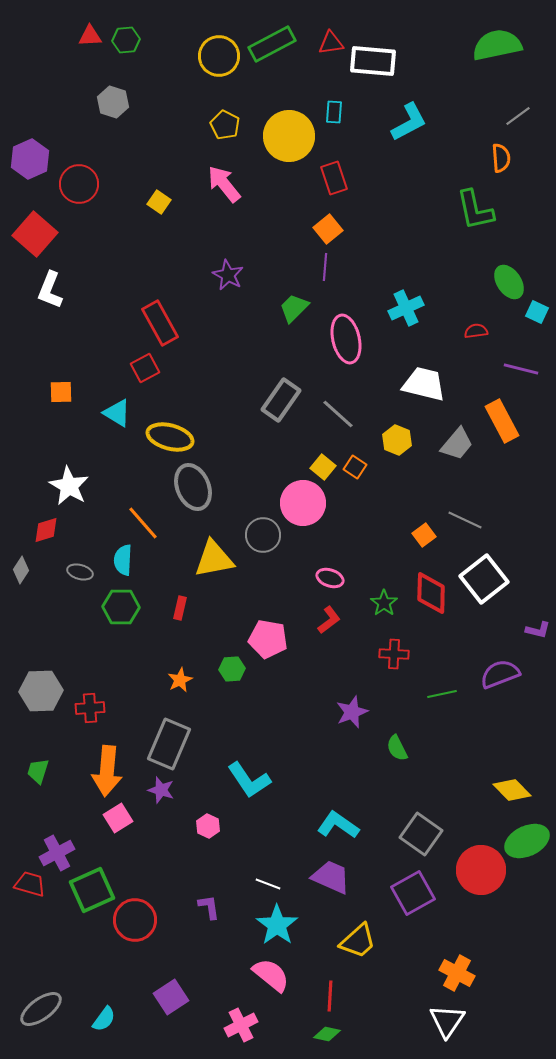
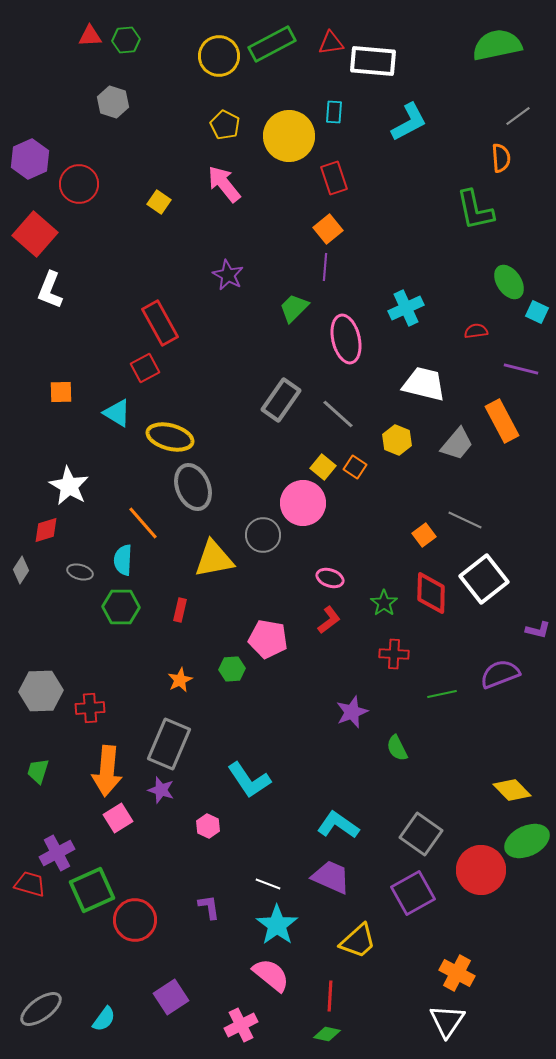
red rectangle at (180, 608): moved 2 px down
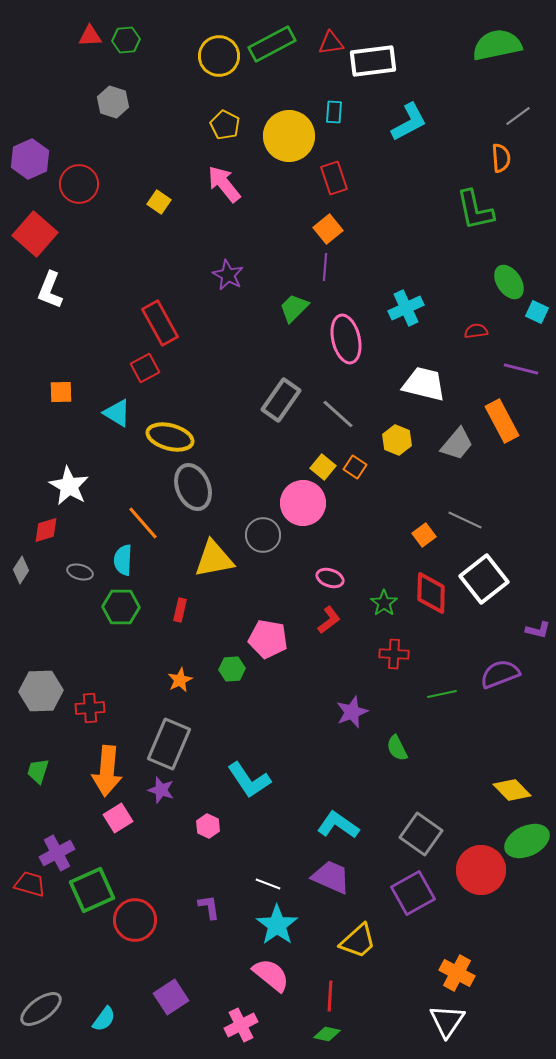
white rectangle at (373, 61): rotated 12 degrees counterclockwise
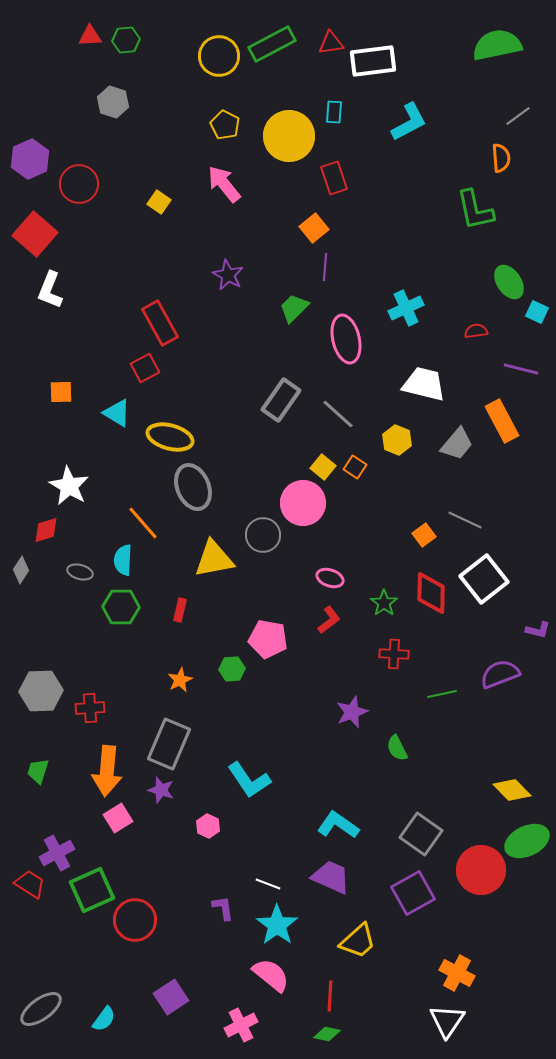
orange square at (328, 229): moved 14 px left, 1 px up
red trapezoid at (30, 884): rotated 16 degrees clockwise
purple L-shape at (209, 907): moved 14 px right, 1 px down
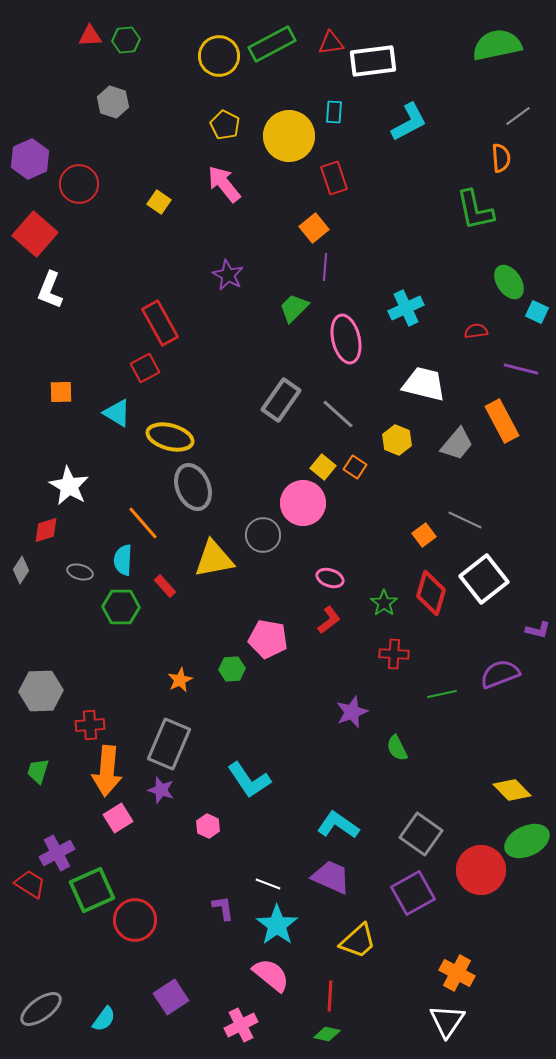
red diamond at (431, 593): rotated 15 degrees clockwise
red rectangle at (180, 610): moved 15 px left, 24 px up; rotated 55 degrees counterclockwise
red cross at (90, 708): moved 17 px down
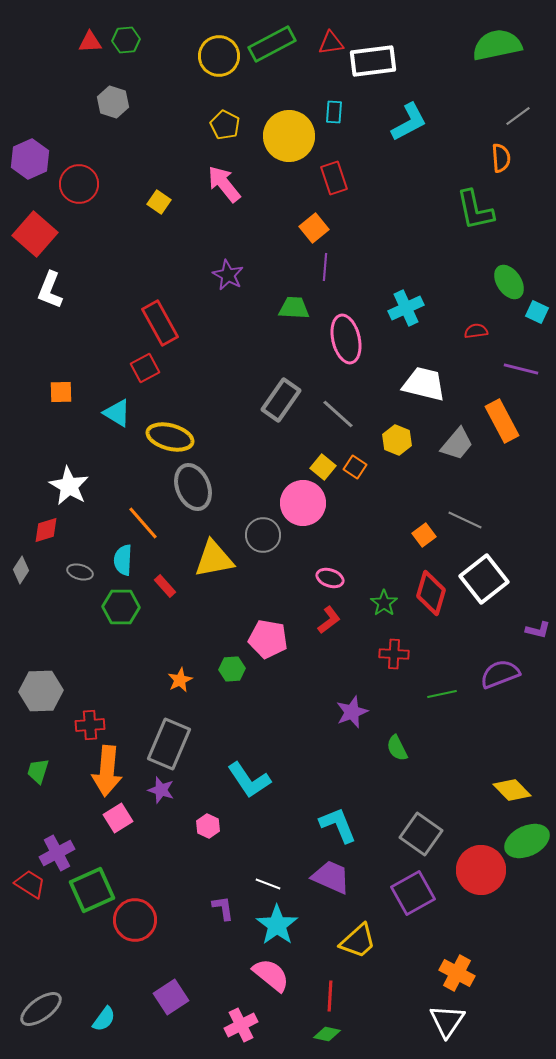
red triangle at (90, 36): moved 6 px down
green trapezoid at (294, 308): rotated 48 degrees clockwise
cyan L-shape at (338, 825): rotated 33 degrees clockwise
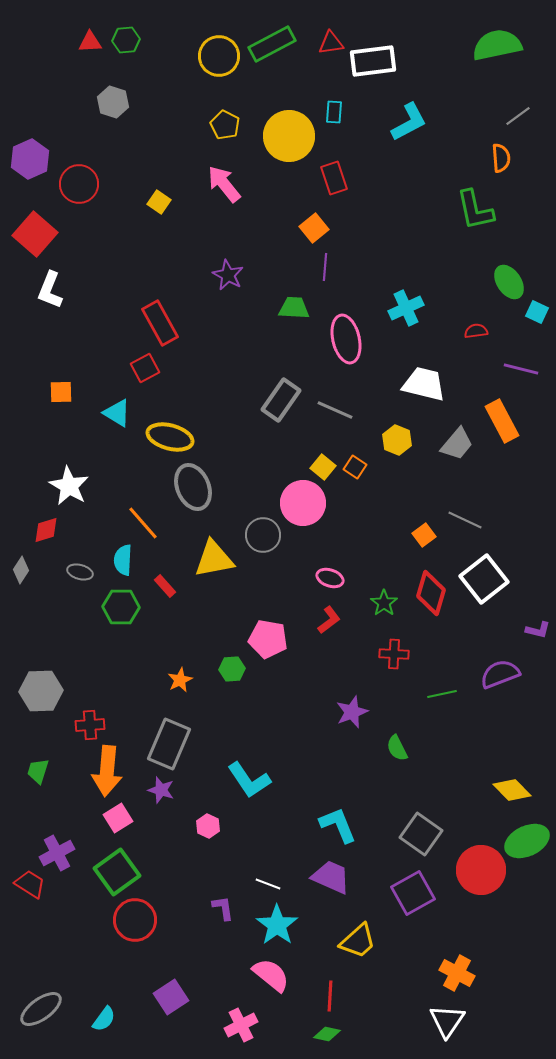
gray line at (338, 414): moved 3 px left, 4 px up; rotated 18 degrees counterclockwise
green square at (92, 890): moved 25 px right, 18 px up; rotated 12 degrees counterclockwise
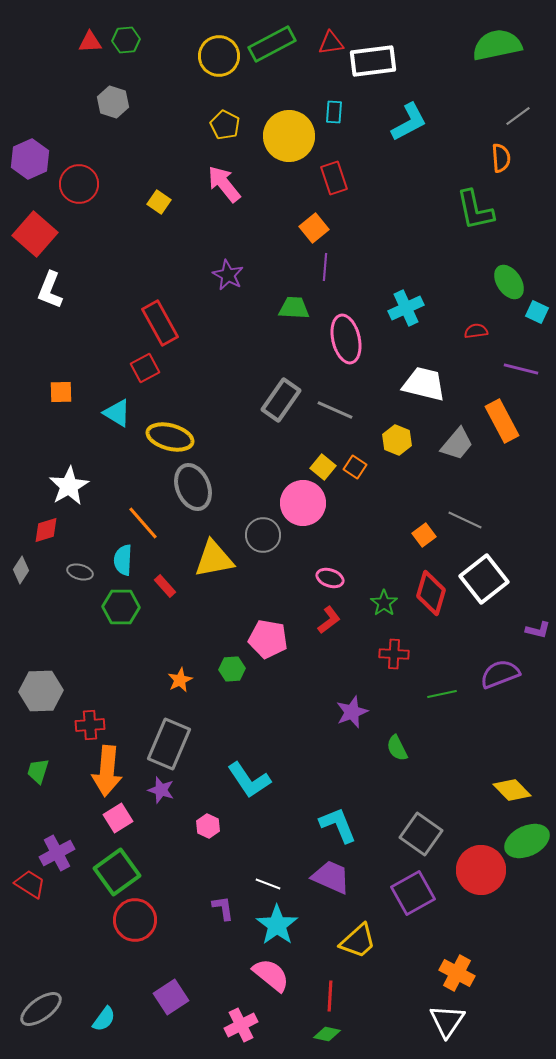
white star at (69, 486): rotated 12 degrees clockwise
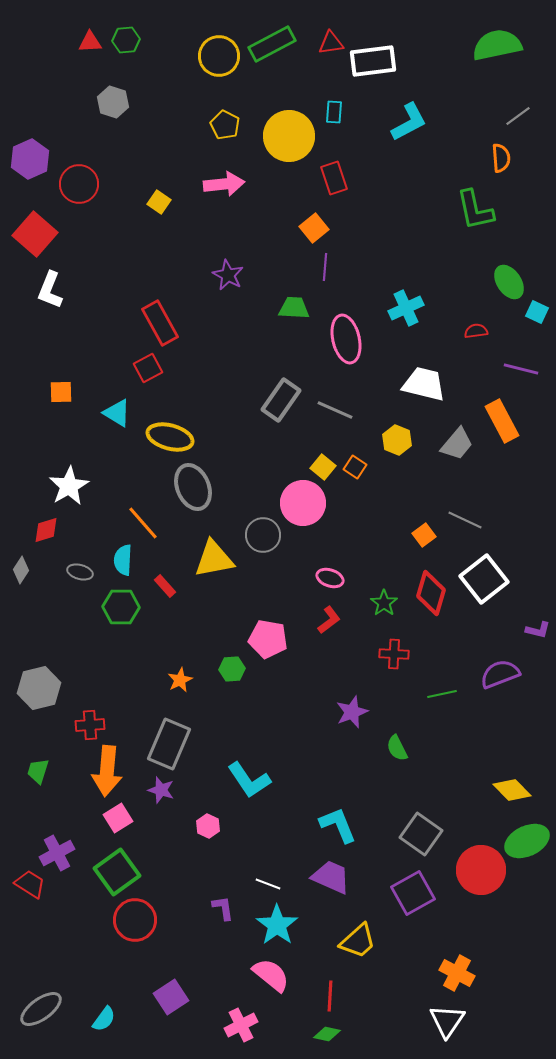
pink arrow at (224, 184): rotated 123 degrees clockwise
red square at (145, 368): moved 3 px right
gray hexagon at (41, 691): moved 2 px left, 3 px up; rotated 12 degrees counterclockwise
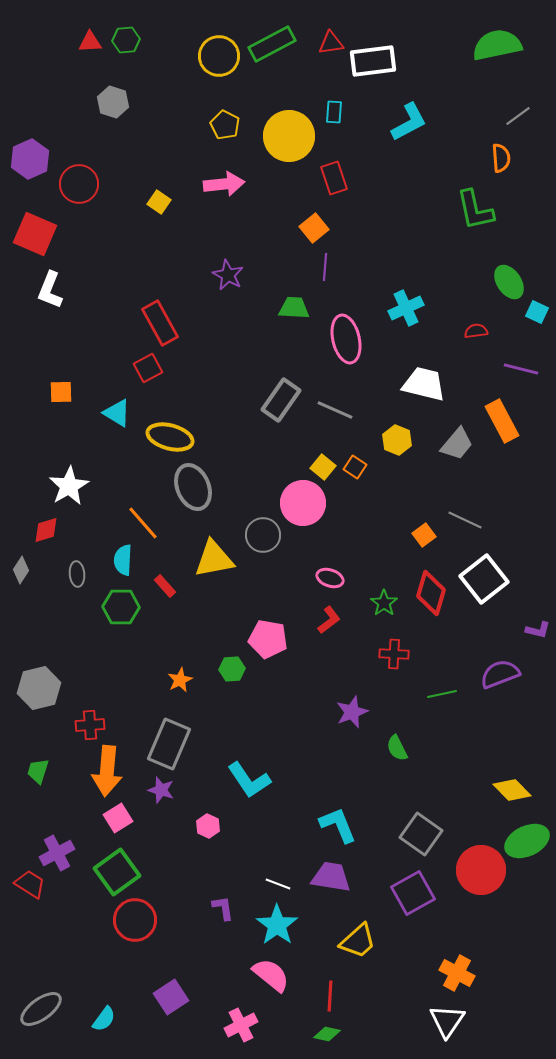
red square at (35, 234): rotated 18 degrees counterclockwise
gray ellipse at (80, 572): moved 3 px left, 2 px down; rotated 70 degrees clockwise
purple trapezoid at (331, 877): rotated 15 degrees counterclockwise
white line at (268, 884): moved 10 px right
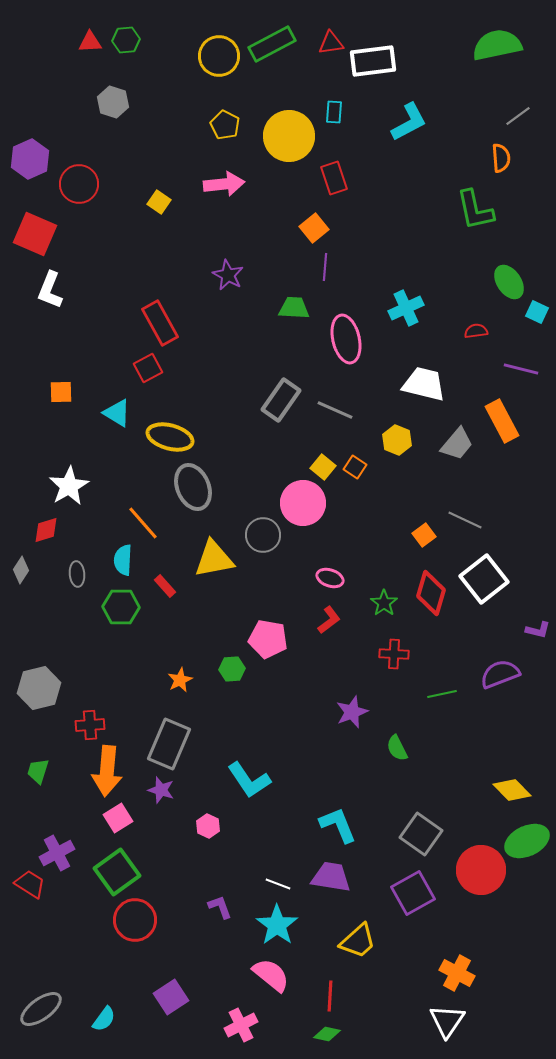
purple L-shape at (223, 908): moved 3 px left, 1 px up; rotated 12 degrees counterclockwise
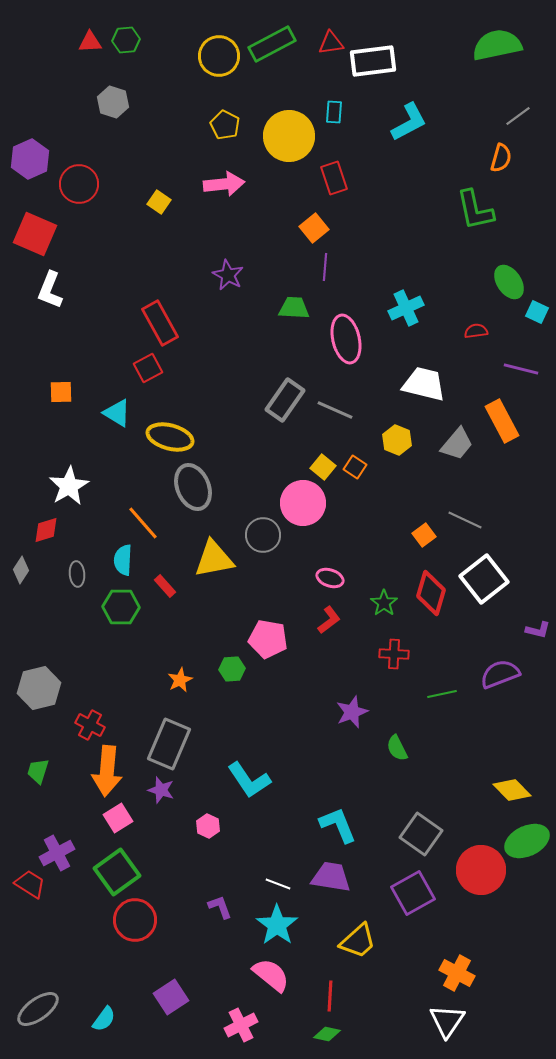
orange semicircle at (501, 158): rotated 20 degrees clockwise
gray rectangle at (281, 400): moved 4 px right
red cross at (90, 725): rotated 32 degrees clockwise
gray ellipse at (41, 1009): moved 3 px left
